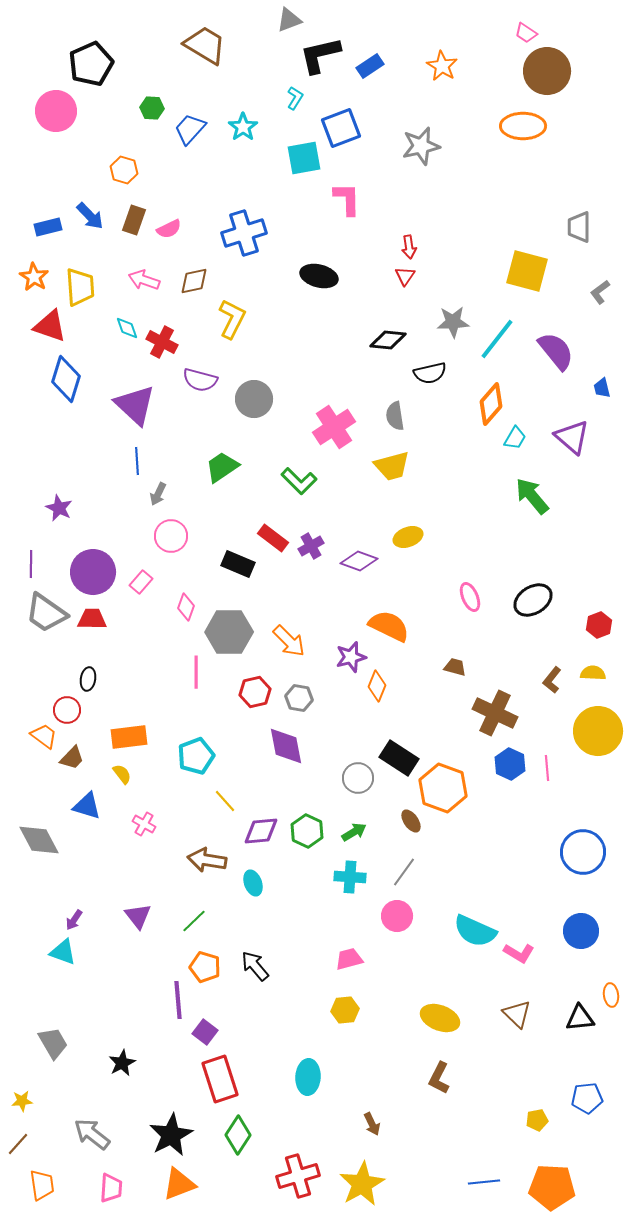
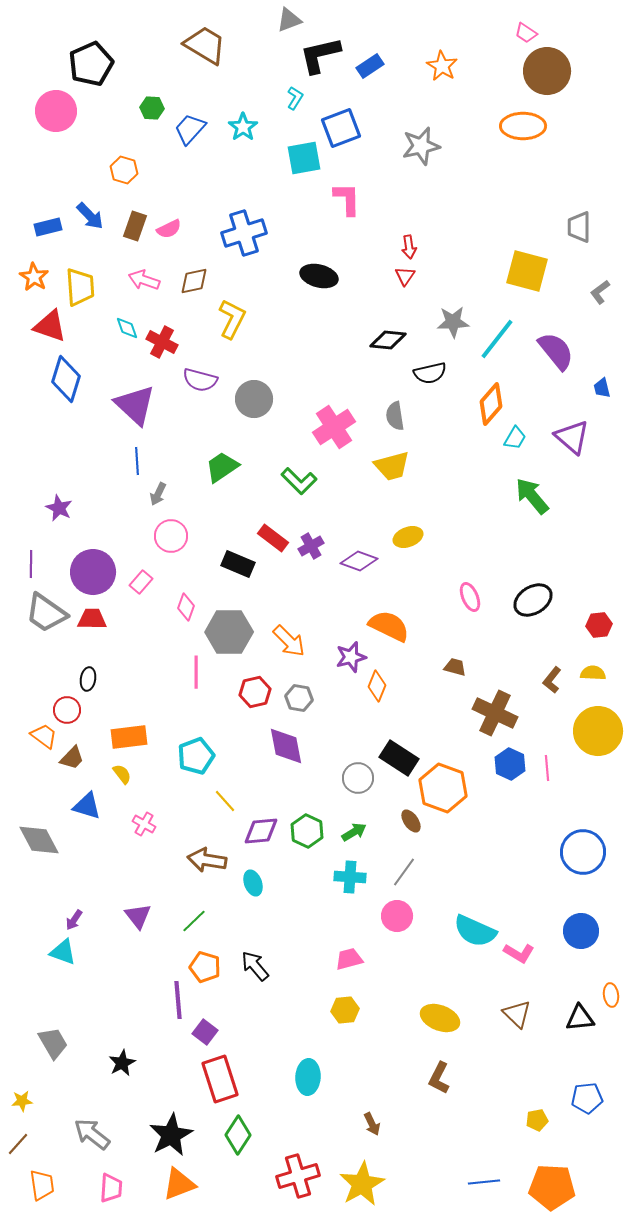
brown rectangle at (134, 220): moved 1 px right, 6 px down
red hexagon at (599, 625): rotated 15 degrees clockwise
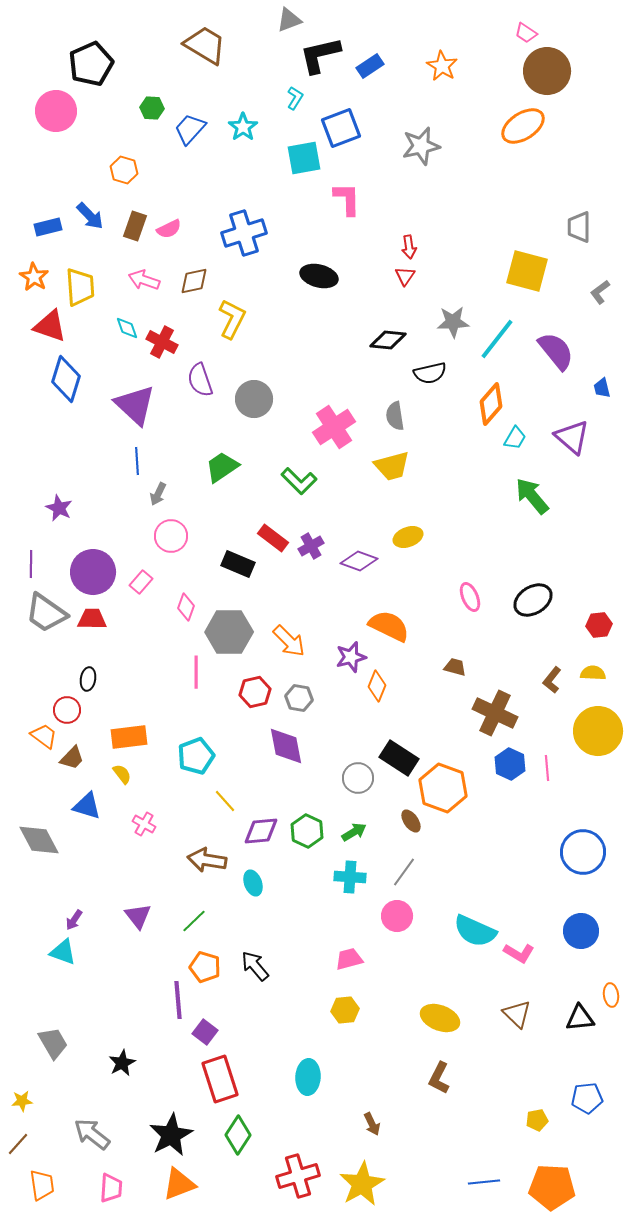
orange ellipse at (523, 126): rotated 33 degrees counterclockwise
purple semicircle at (200, 380): rotated 56 degrees clockwise
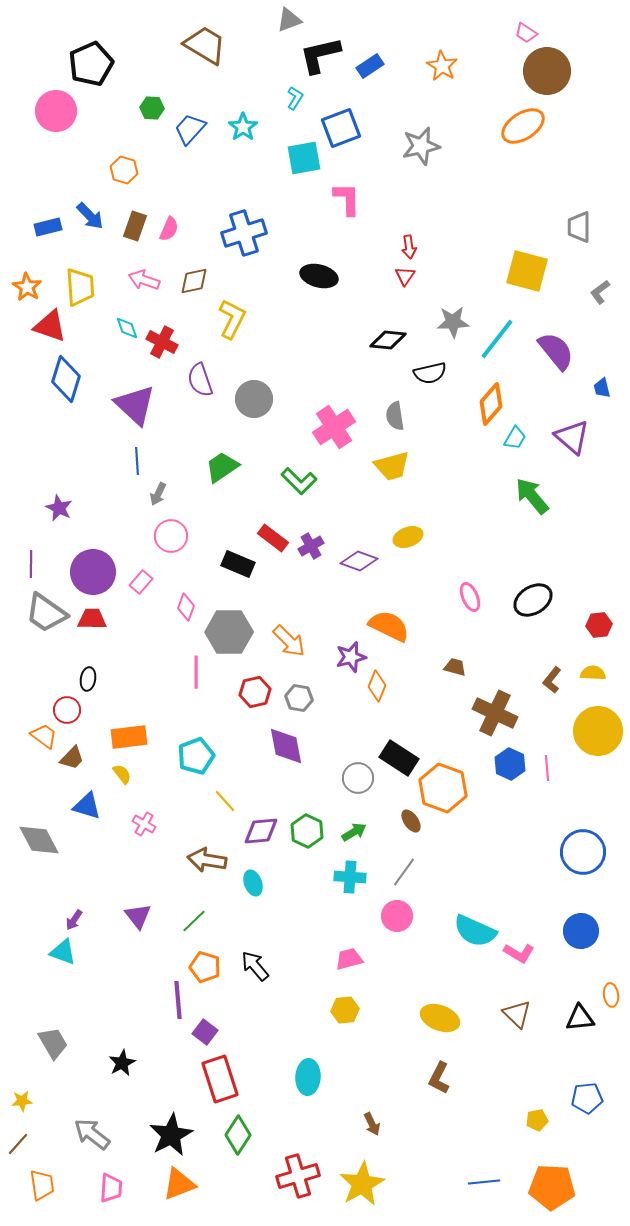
pink semicircle at (169, 229): rotated 40 degrees counterclockwise
orange star at (34, 277): moved 7 px left, 10 px down
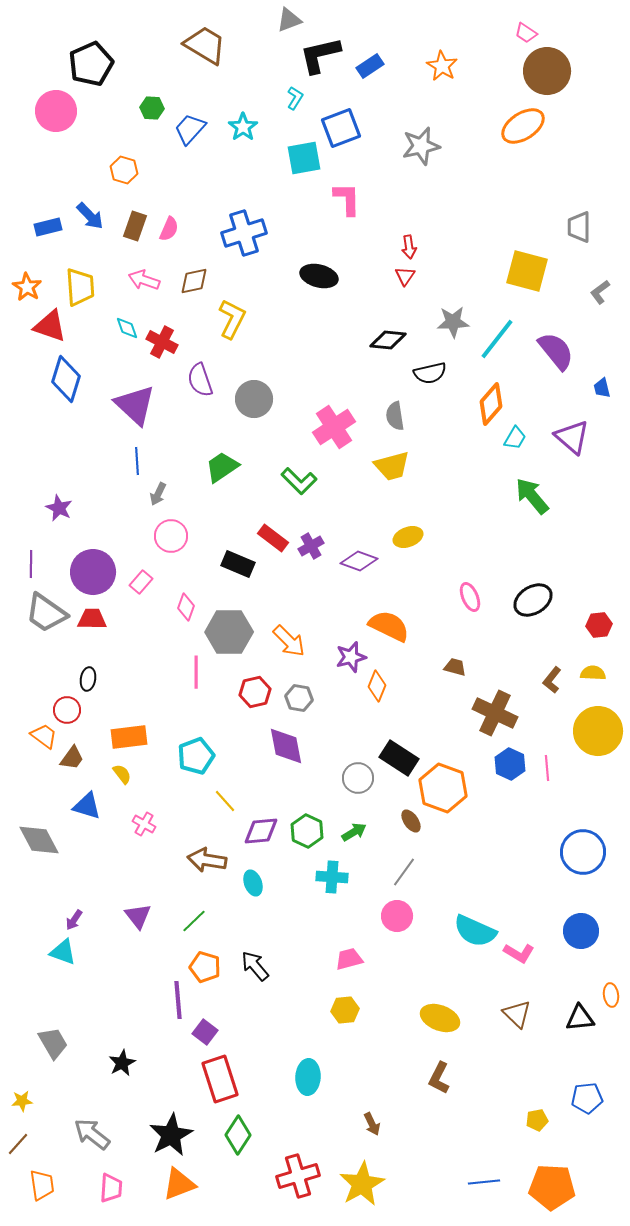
brown trapezoid at (72, 758): rotated 8 degrees counterclockwise
cyan cross at (350, 877): moved 18 px left
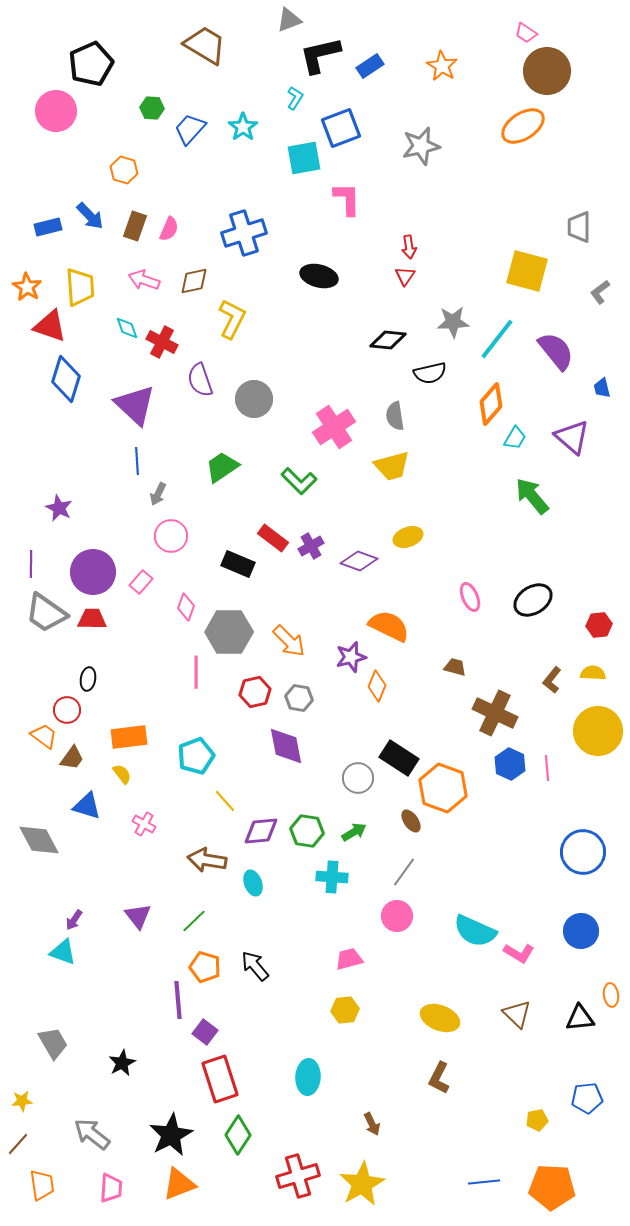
green hexagon at (307, 831): rotated 16 degrees counterclockwise
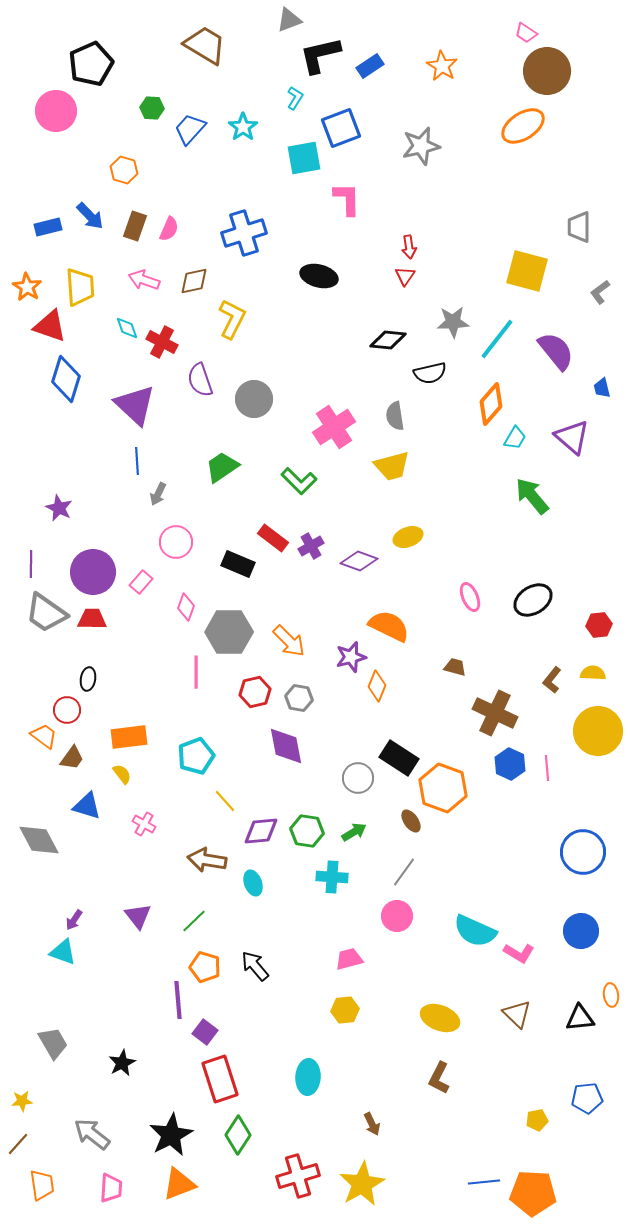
pink circle at (171, 536): moved 5 px right, 6 px down
orange pentagon at (552, 1187): moved 19 px left, 6 px down
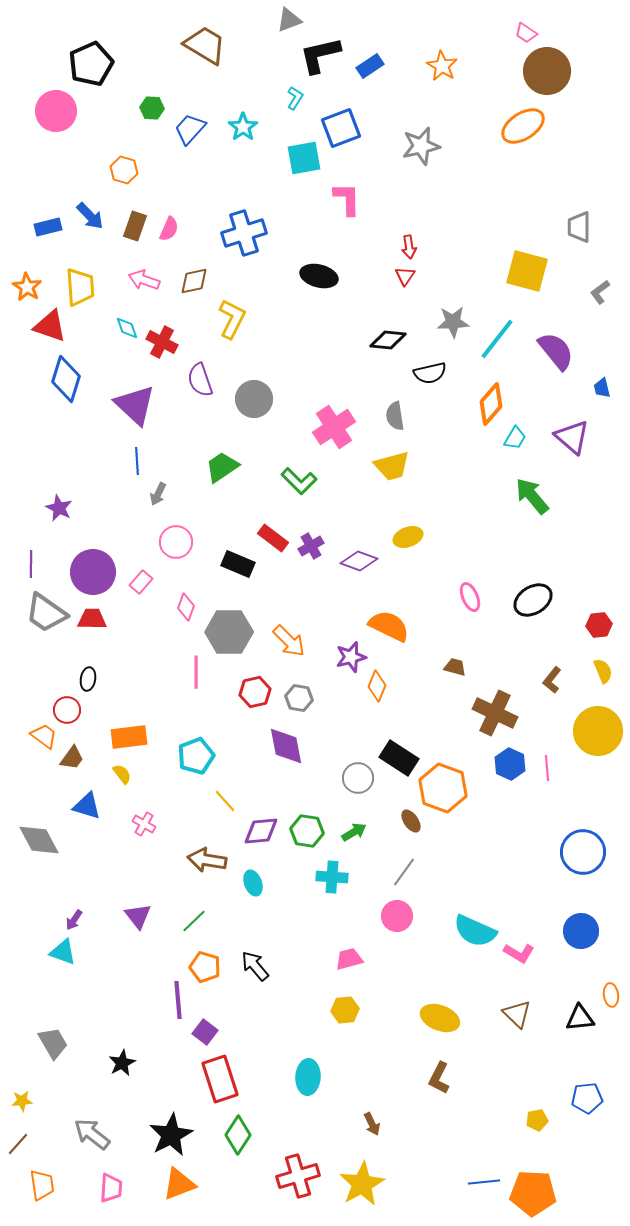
yellow semicircle at (593, 673): moved 10 px right, 2 px up; rotated 65 degrees clockwise
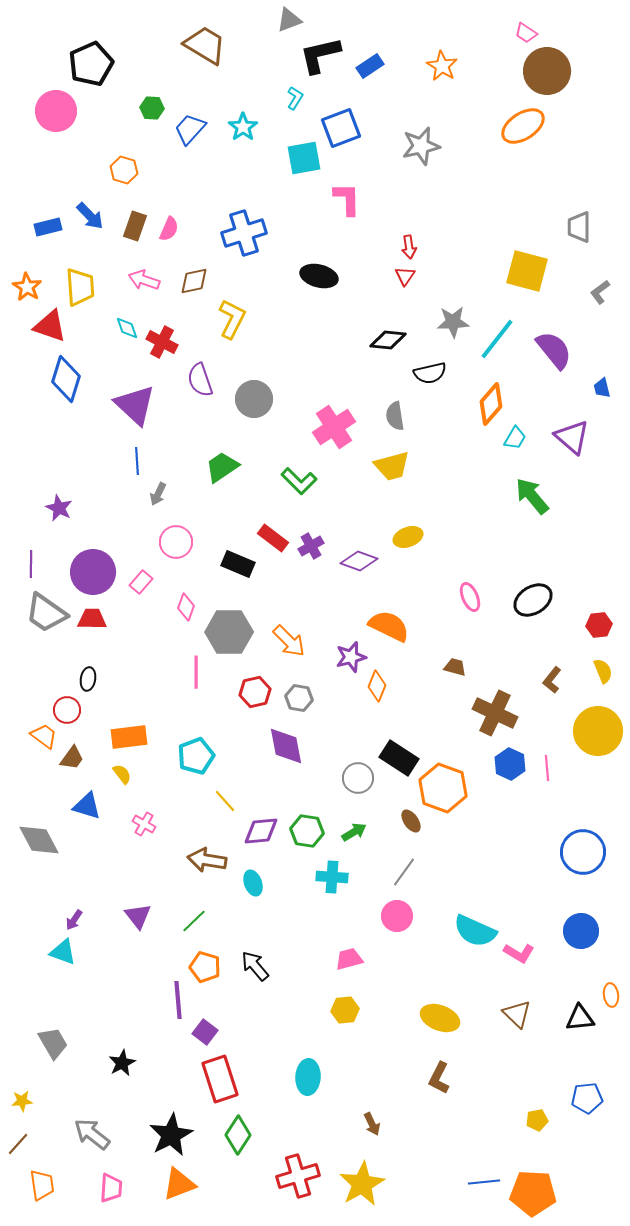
purple semicircle at (556, 351): moved 2 px left, 1 px up
